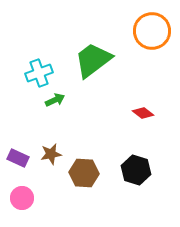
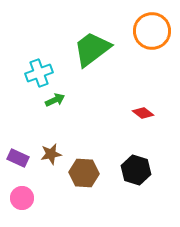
green trapezoid: moved 1 px left, 11 px up
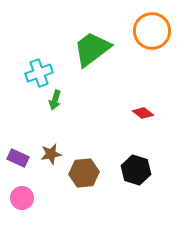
green arrow: rotated 132 degrees clockwise
brown hexagon: rotated 8 degrees counterclockwise
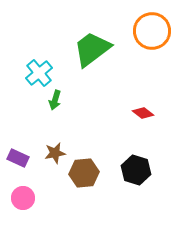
cyan cross: rotated 20 degrees counterclockwise
brown star: moved 4 px right, 1 px up
pink circle: moved 1 px right
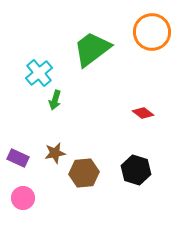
orange circle: moved 1 px down
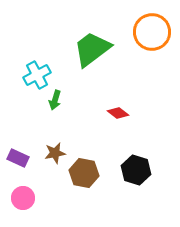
cyan cross: moved 2 px left, 2 px down; rotated 12 degrees clockwise
red diamond: moved 25 px left
brown hexagon: rotated 16 degrees clockwise
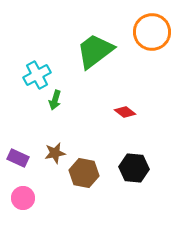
green trapezoid: moved 3 px right, 2 px down
red diamond: moved 7 px right, 1 px up
black hexagon: moved 2 px left, 2 px up; rotated 12 degrees counterclockwise
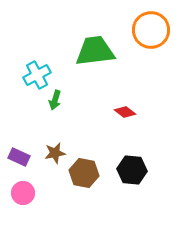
orange circle: moved 1 px left, 2 px up
green trapezoid: rotated 30 degrees clockwise
purple rectangle: moved 1 px right, 1 px up
black hexagon: moved 2 px left, 2 px down
pink circle: moved 5 px up
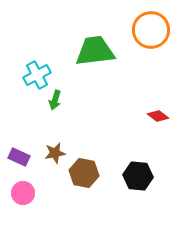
red diamond: moved 33 px right, 4 px down
black hexagon: moved 6 px right, 6 px down
